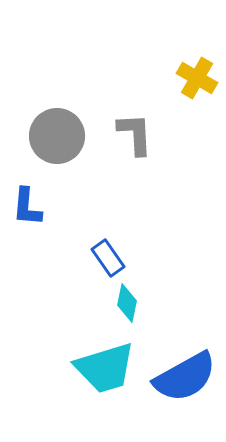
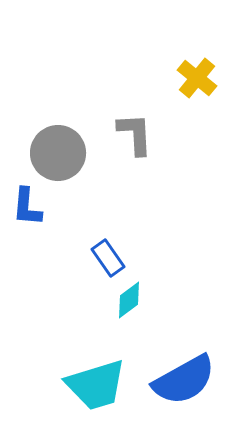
yellow cross: rotated 9 degrees clockwise
gray circle: moved 1 px right, 17 px down
cyan diamond: moved 2 px right, 3 px up; rotated 42 degrees clockwise
cyan trapezoid: moved 9 px left, 17 px down
blue semicircle: moved 1 px left, 3 px down
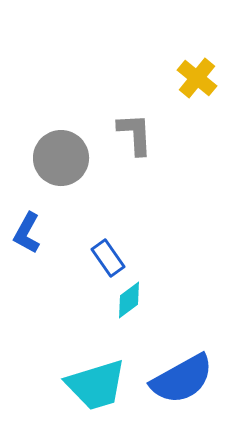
gray circle: moved 3 px right, 5 px down
blue L-shape: moved 26 px down; rotated 24 degrees clockwise
blue semicircle: moved 2 px left, 1 px up
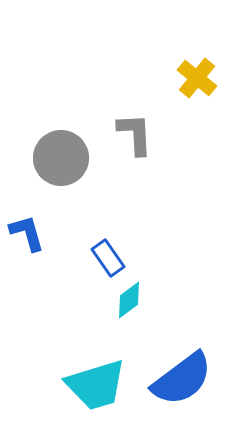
blue L-shape: rotated 135 degrees clockwise
blue semicircle: rotated 8 degrees counterclockwise
